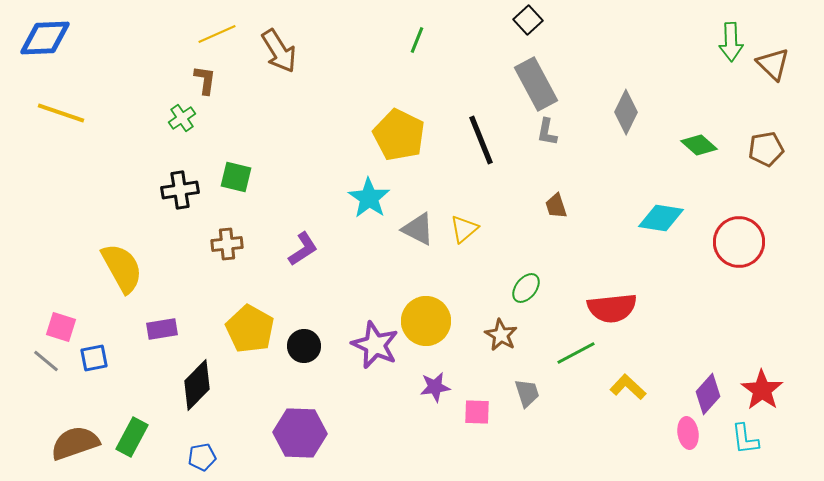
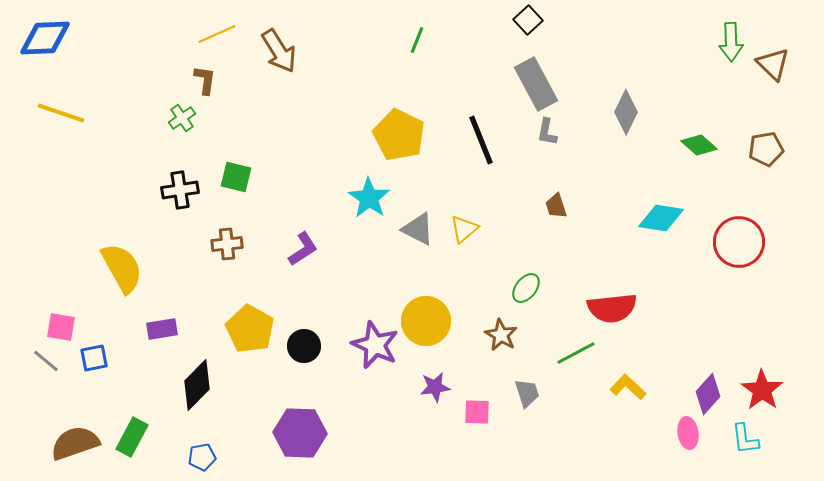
pink square at (61, 327): rotated 8 degrees counterclockwise
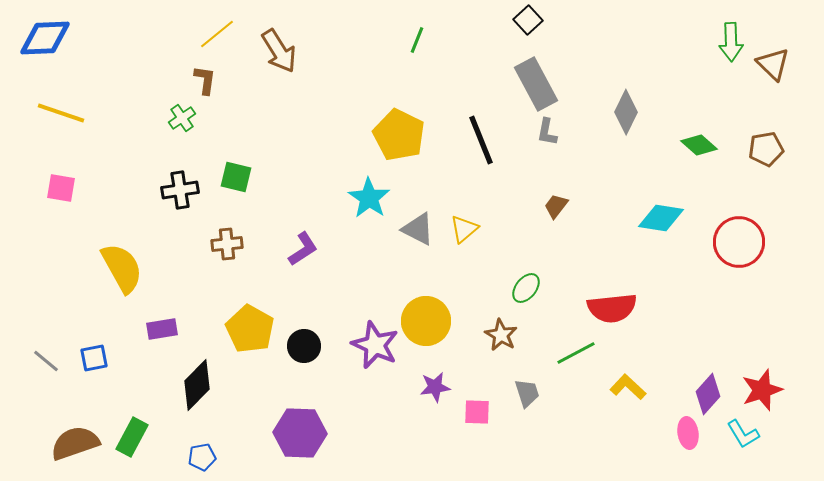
yellow line at (217, 34): rotated 15 degrees counterclockwise
brown trapezoid at (556, 206): rotated 56 degrees clockwise
pink square at (61, 327): moved 139 px up
red star at (762, 390): rotated 18 degrees clockwise
cyan L-shape at (745, 439): moved 2 px left, 5 px up; rotated 24 degrees counterclockwise
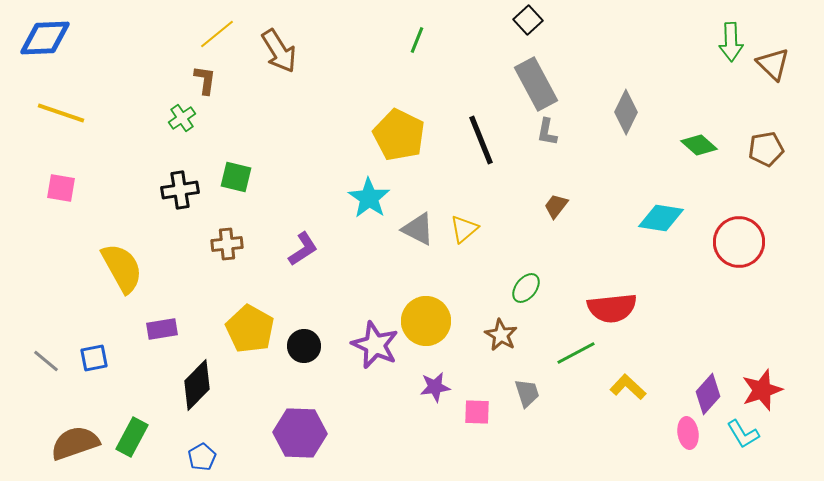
blue pentagon at (202, 457): rotated 20 degrees counterclockwise
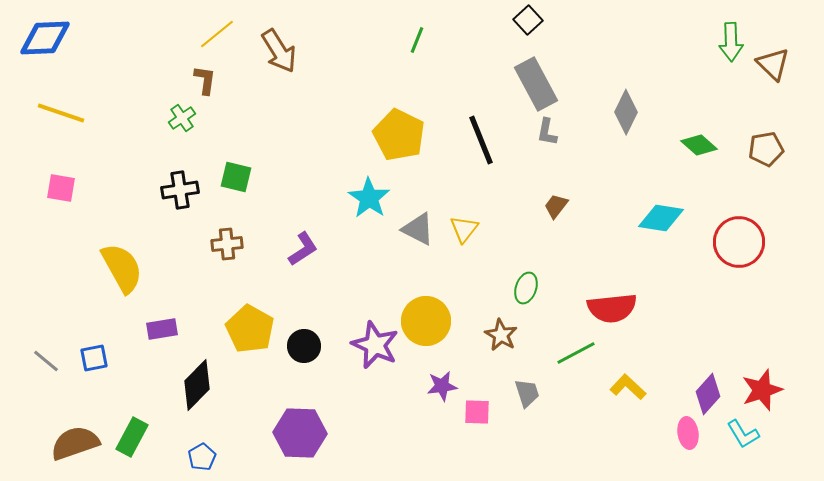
yellow triangle at (464, 229): rotated 12 degrees counterclockwise
green ellipse at (526, 288): rotated 20 degrees counterclockwise
purple star at (435, 387): moved 7 px right, 1 px up
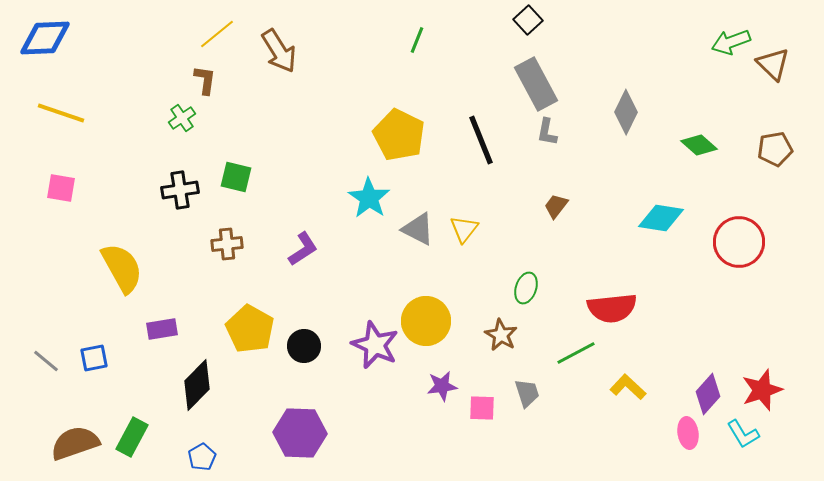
green arrow at (731, 42): rotated 72 degrees clockwise
brown pentagon at (766, 149): moved 9 px right
pink square at (477, 412): moved 5 px right, 4 px up
